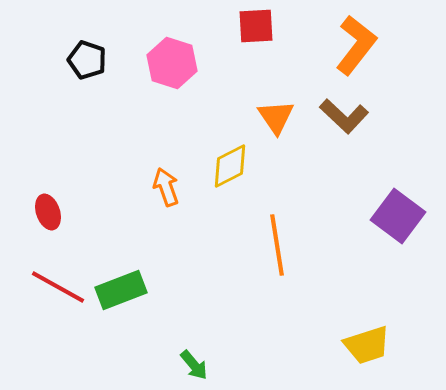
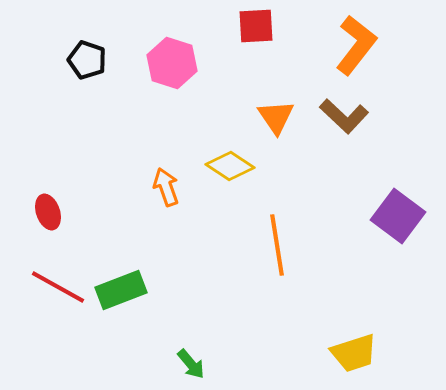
yellow diamond: rotated 60 degrees clockwise
yellow trapezoid: moved 13 px left, 8 px down
green arrow: moved 3 px left, 1 px up
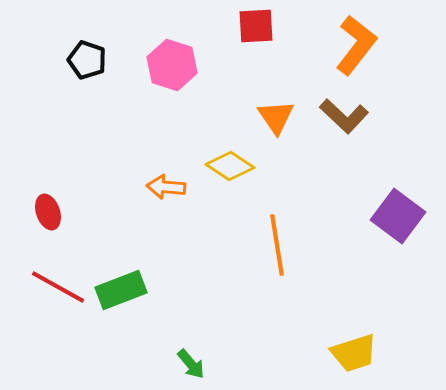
pink hexagon: moved 2 px down
orange arrow: rotated 66 degrees counterclockwise
